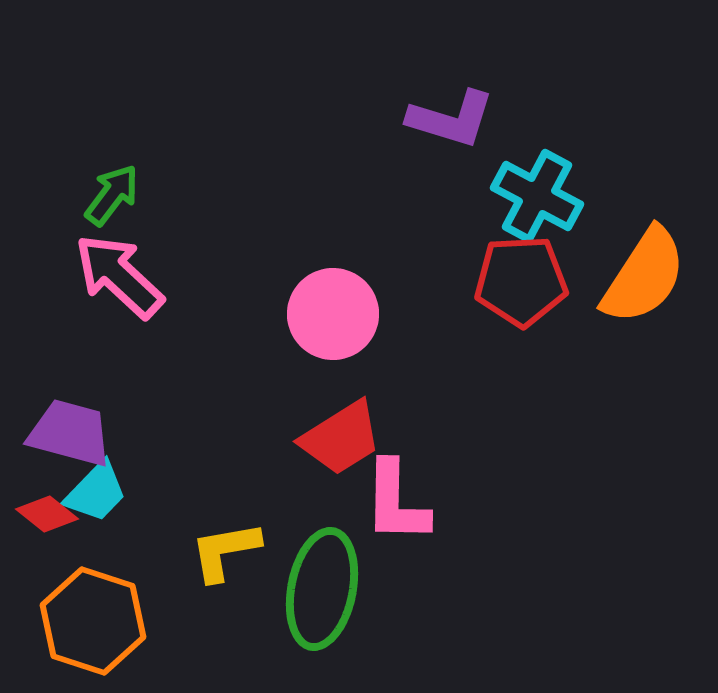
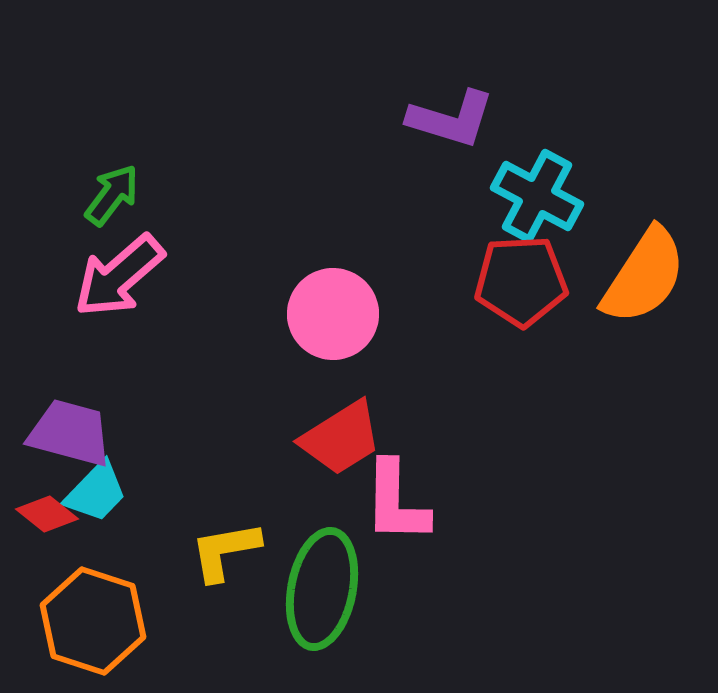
pink arrow: rotated 84 degrees counterclockwise
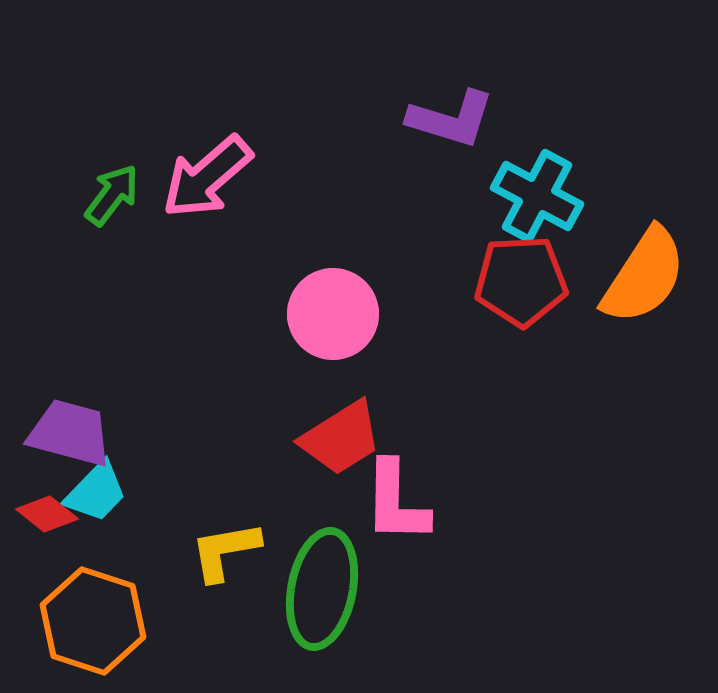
pink arrow: moved 88 px right, 99 px up
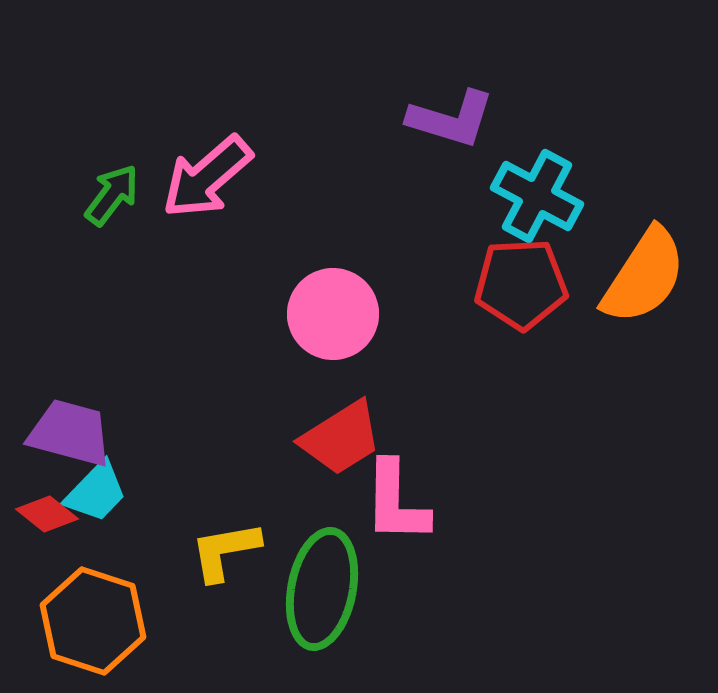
red pentagon: moved 3 px down
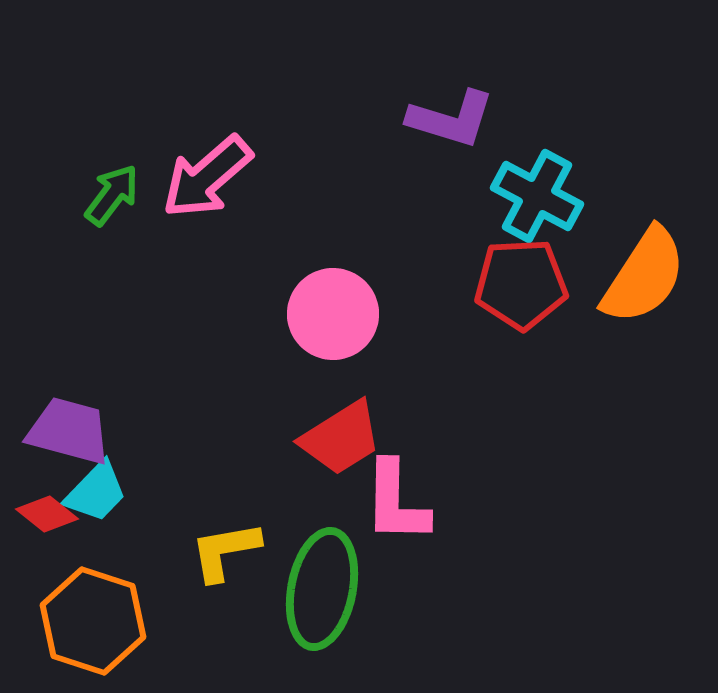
purple trapezoid: moved 1 px left, 2 px up
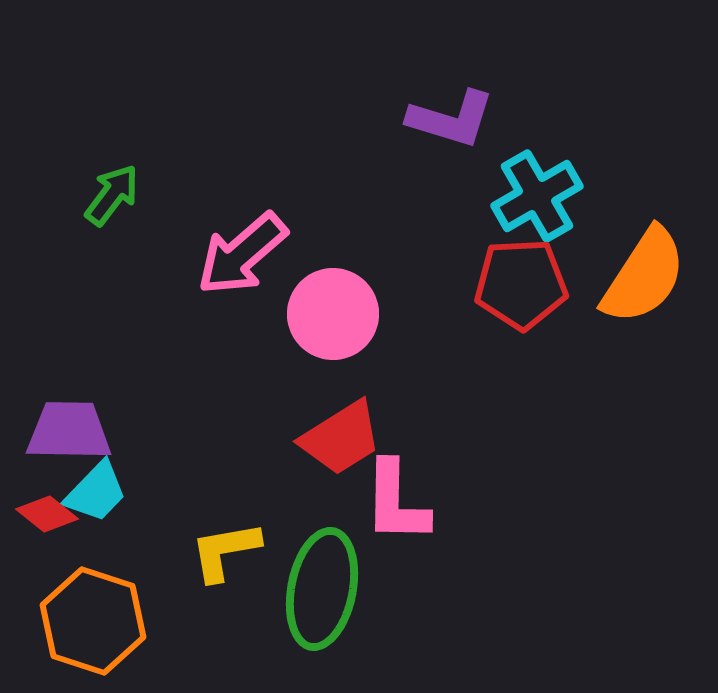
pink arrow: moved 35 px right, 77 px down
cyan cross: rotated 32 degrees clockwise
purple trapezoid: rotated 14 degrees counterclockwise
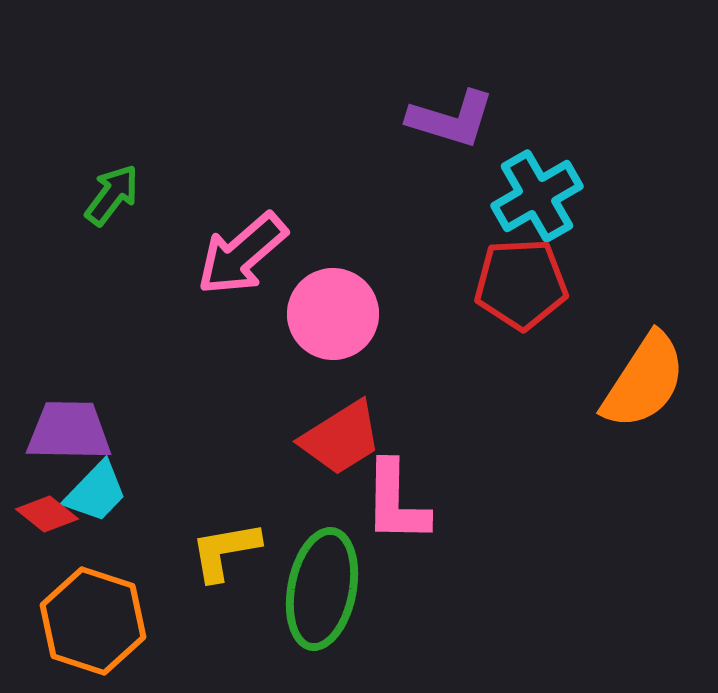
orange semicircle: moved 105 px down
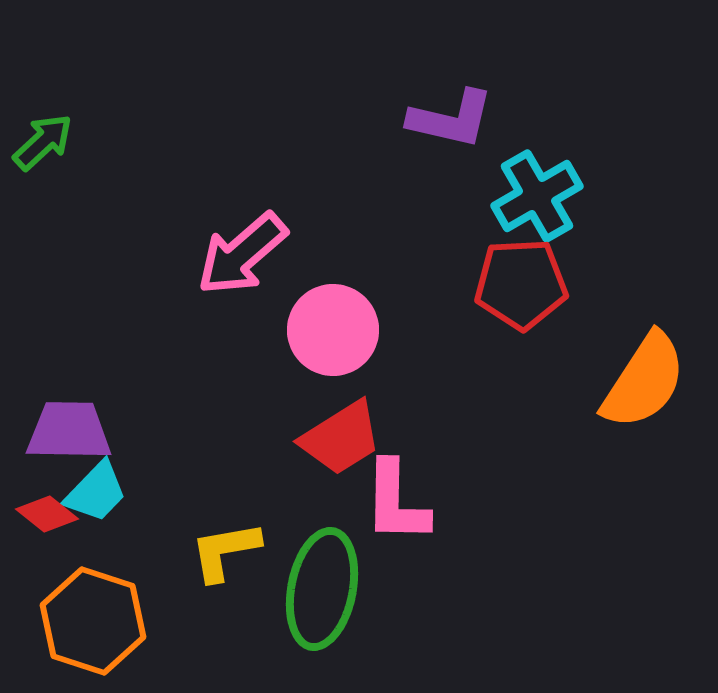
purple L-shape: rotated 4 degrees counterclockwise
green arrow: moved 69 px left, 53 px up; rotated 10 degrees clockwise
pink circle: moved 16 px down
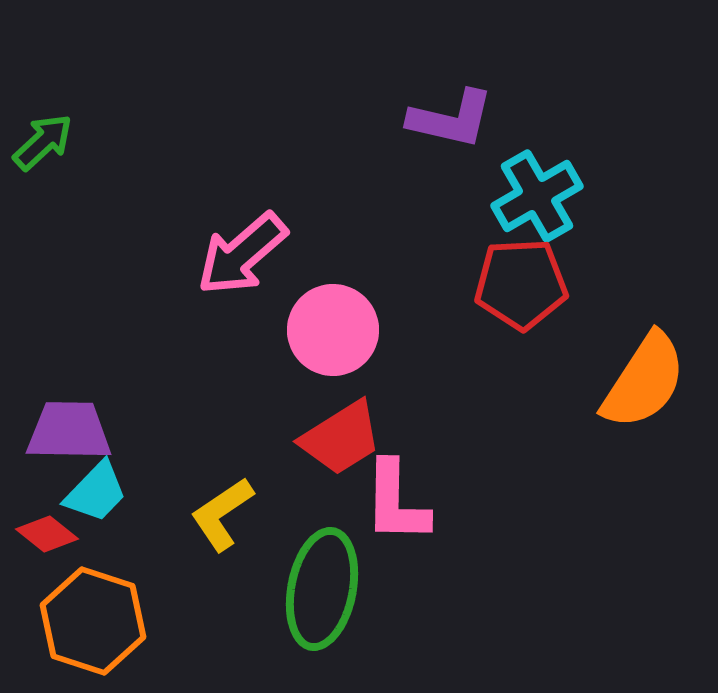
red diamond: moved 20 px down
yellow L-shape: moved 3 px left, 37 px up; rotated 24 degrees counterclockwise
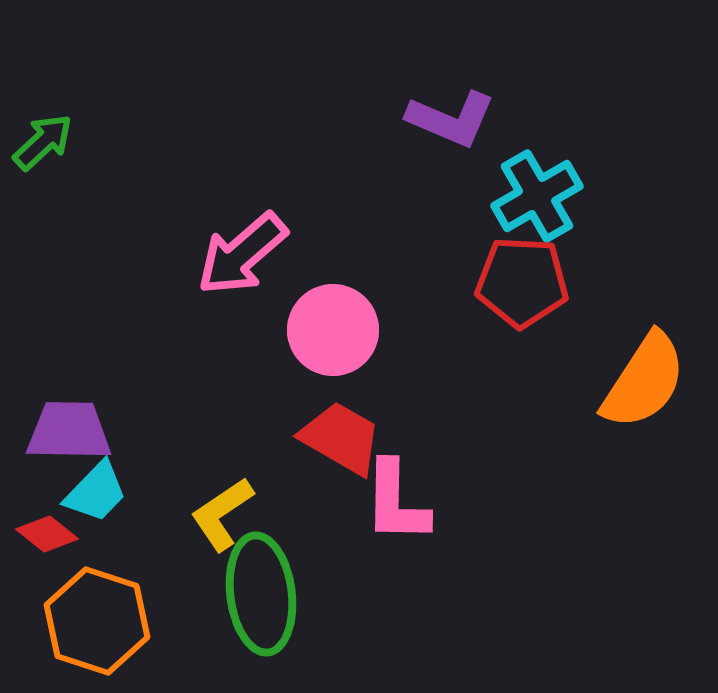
purple L-shape: rotated 10 degrees clockwise
red pentagon: moved 1 px right, 2 px up; rotated 6 degrees clockwise
red trapezoid: rotated 118 degrees counterclockwise
green ellipse: moved 61 px left, 5 px down; rotated 18 degrees counterclockwise
orange hexagon: moved 4 px right
